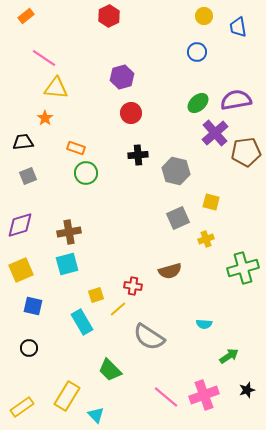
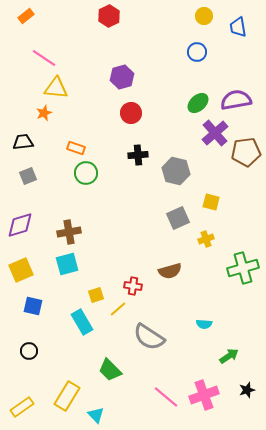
orange star at (45, 118): moved 1 px left, 5 px up; rotated 14 degrees clockwise
black circle at (29, 348): moved 3 px down
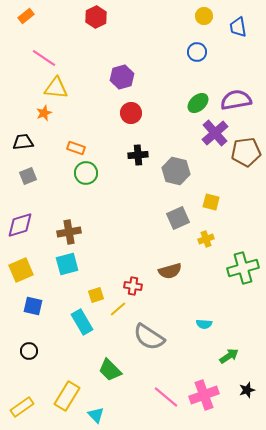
red hexagon at (109, 16): moved 13 px left, 1 px down
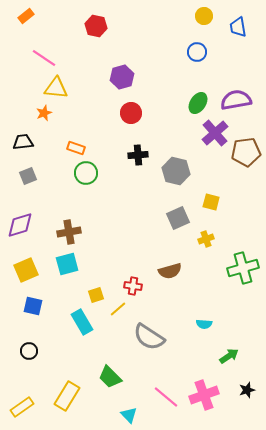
red hexagon at (96, 17): moved 9 px down; rotated 20 degrees counterclockwise
green ellipse at (198, 103): rotated 15 degrees counterclockwise
yellow square at (21, 270): moved 5 px right
green trapezoid at (110, 370): moved 7 px down
cyan triangle at (96, 415): moved 33 px right
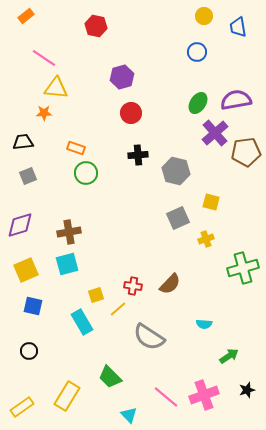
orange star at (44, 113): rotated 21 degrees clockwise
brown semicircle at (170, 271): moved 13 px down; rotated 30 degrees counterclockwise
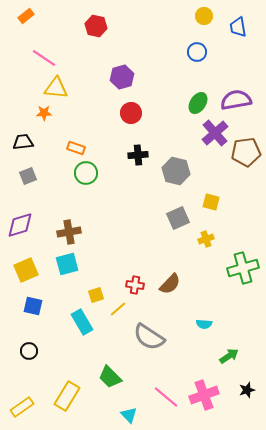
red cross at (133, 286): moved 2 px right, 1 px up
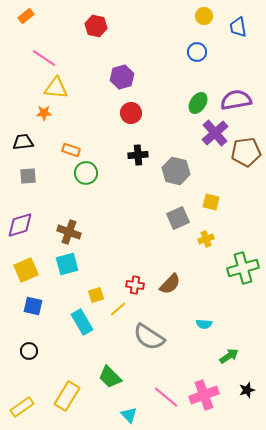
orange rectangle at (76, 148): moved 5 px left, 2 px down
gray square at (28, 176): rotated 18 degrees clockwise
brown cross at (69, 232): rotated 30 degrees clockwise
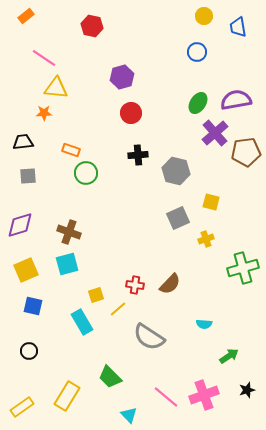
red hexagon at (96, 26): moved 4 px left
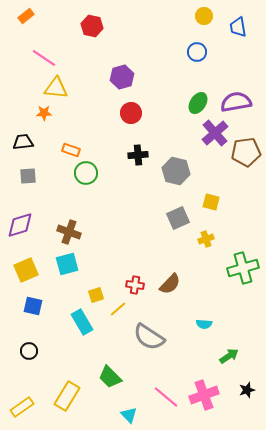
purple semicircle at (236, 100): moved 2 px down
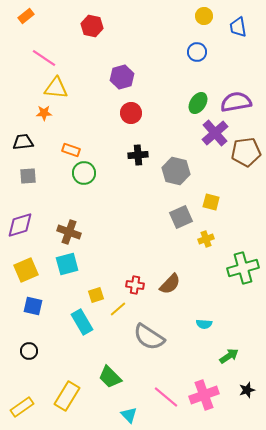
green circle at (86, 173): moved 2 px left
gray square at (178, 218): moved 3 px right, 1 px up
